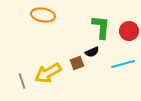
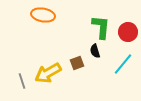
red circle: moved 1 px left, 1 px down
black semicircle: moved 3 px right, 1 px up; rotated 96 degrees clockwise
cyan line: rotated 35 degrees counterclockwise
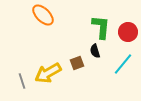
orange ellipse: rotated 35 degrees clockwise
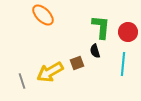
cyan line: rotated 35 degrees counterclockwise
yellow arrow: moved 2 px right, 1 px up
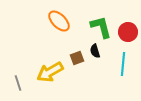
orange ellipse: moved 16 px right, 6 px down
green L-shape: rotated 20 degrees counterclockwise
brown square: moved 5 px up
gray line: moved 4 px left, 2 px down
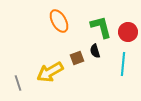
orange ellipse: rotated 15 degrees clockwise
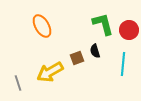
orange ellipse: moved 17 px left, 5 px down
green L-shape: moved 2 px right, 3 px up
red circle: moved 1 px right, 2 px up
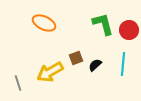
orange ellipse: moved 2 px right, 3 px up; rotated 35 degrees counterclockwise
black semicircle: moved 14 px down; rotated 64 degrees clockwise
brown square: moved 1 px left
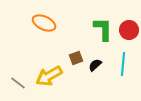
green L-shape: moved 5 px down; rotated 15 degrees clockwise
yellow arrow: moved 1 px left, 4 px down
gray line: rotated 35 degrees counterclockwise
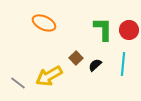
brown square: rotated 24 degrees counterclockwise
